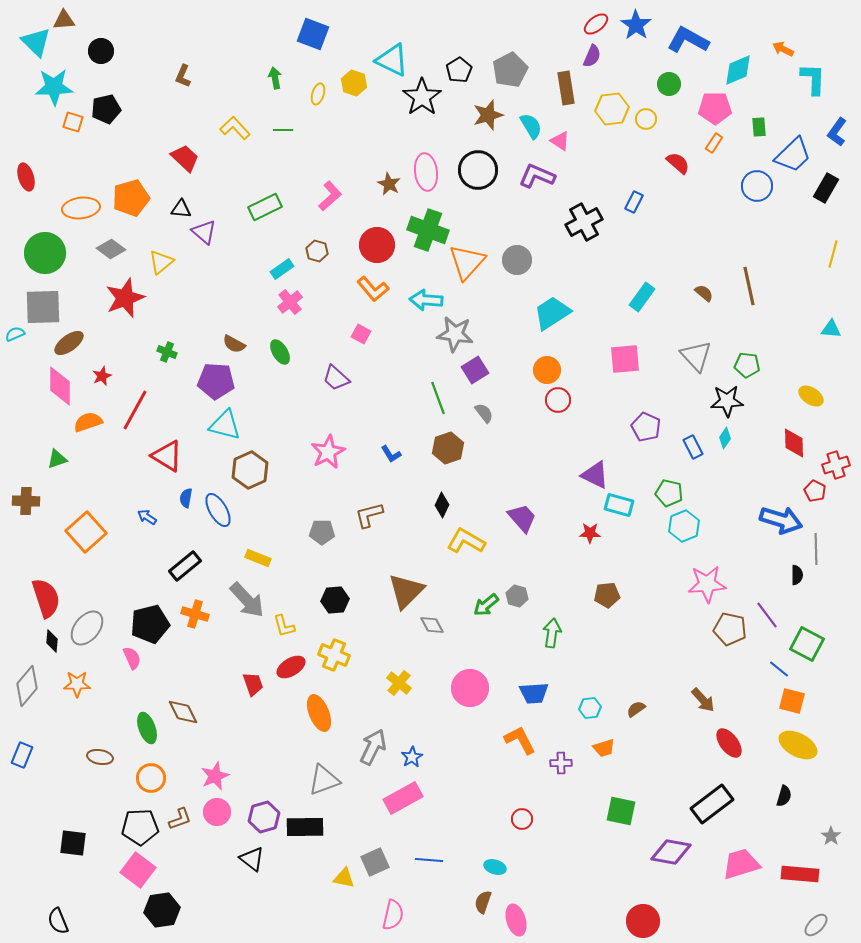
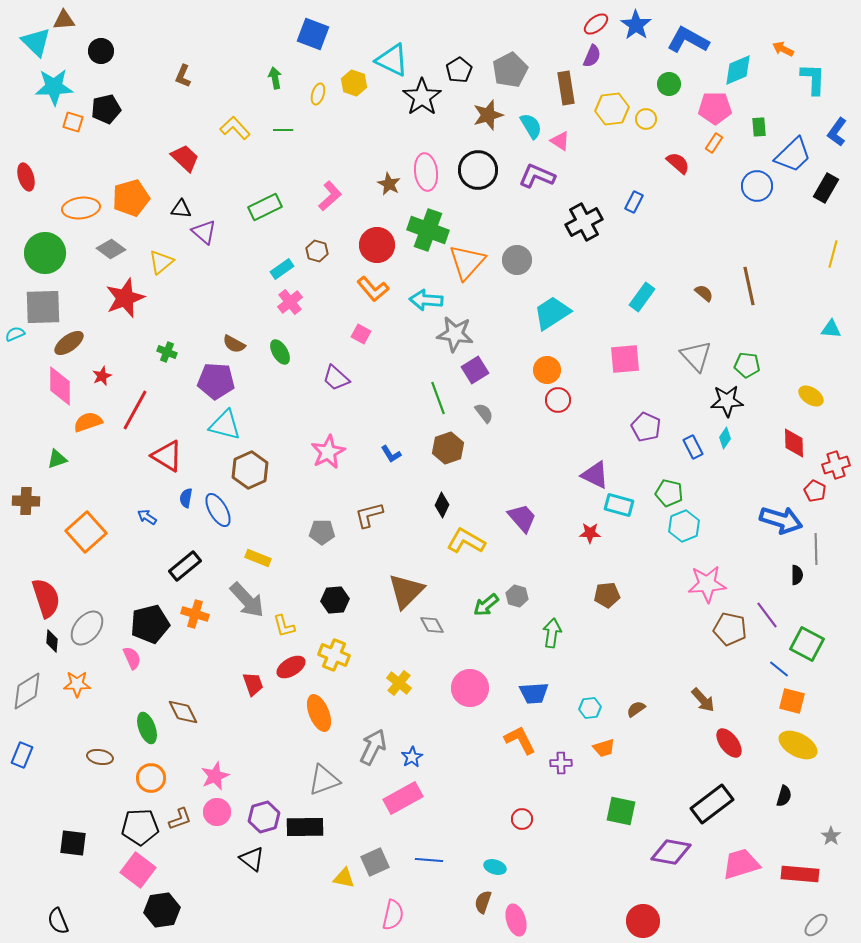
gray diamond at (27, 686): moved 5 px down; rotated 18 degrees clockwise
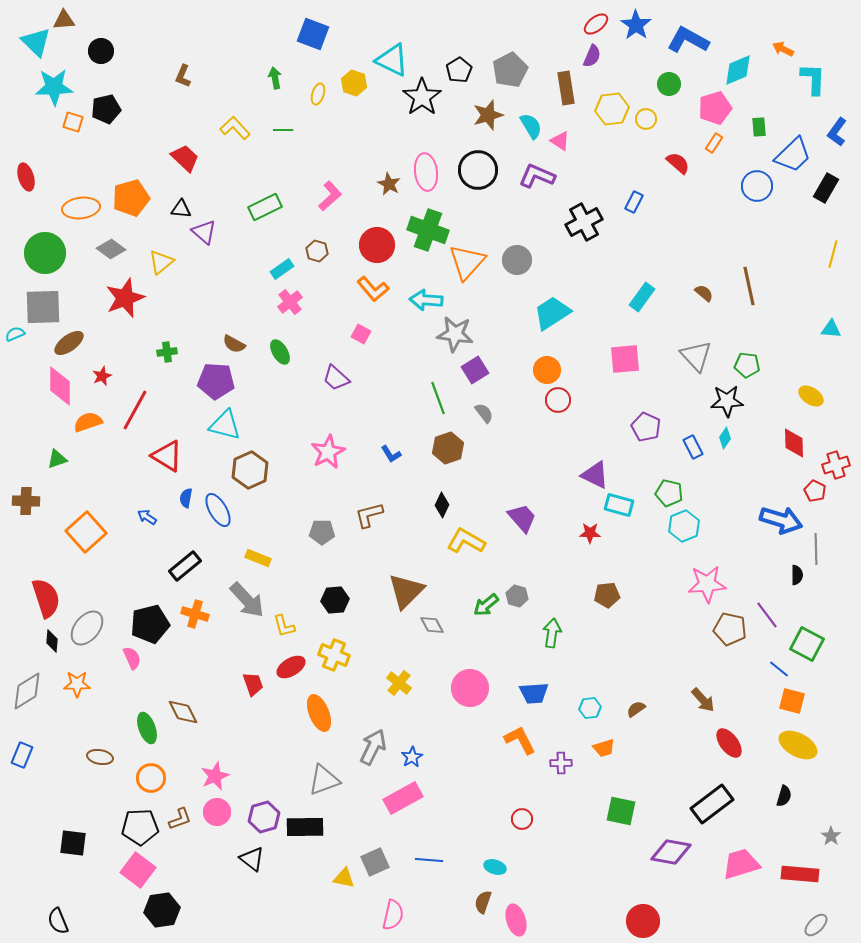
pink pentagon at (715, 108): rotated 16 degrees counterclockwise
green cross at (167, 352): rotated 30 degrees counterclockwise
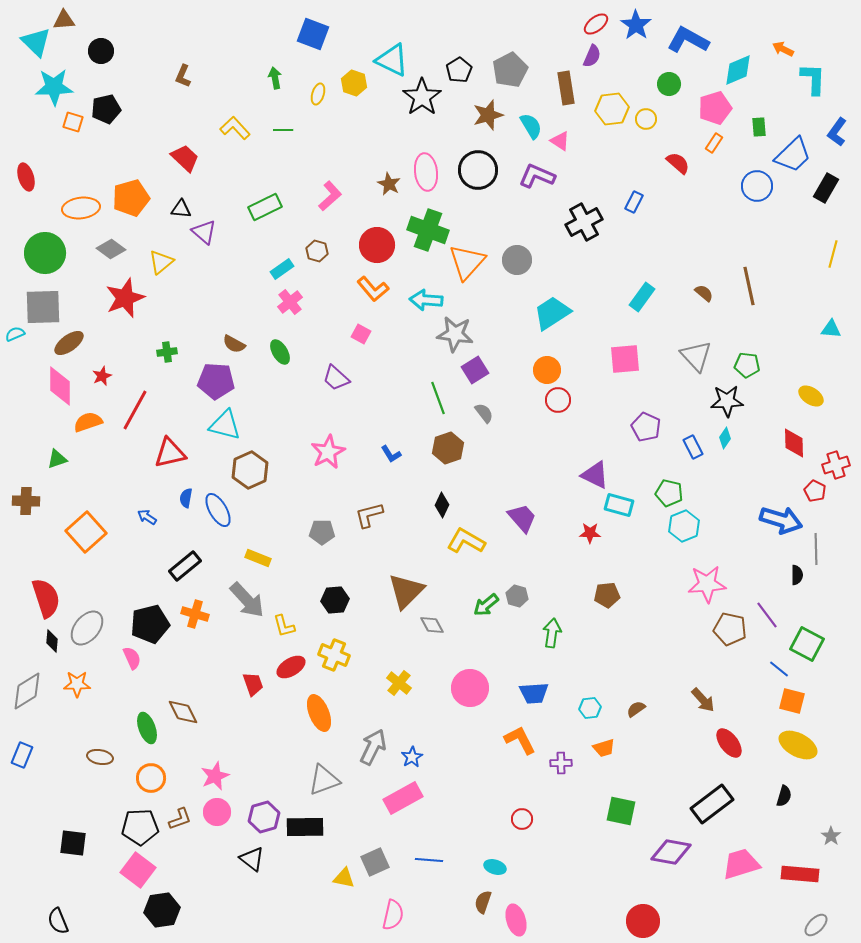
red triangle at (167, 456): moved 3 px right, 3 px up; rotated 44 degrees counterclockwise
